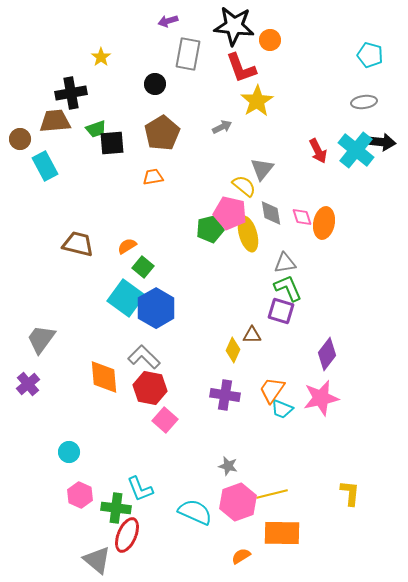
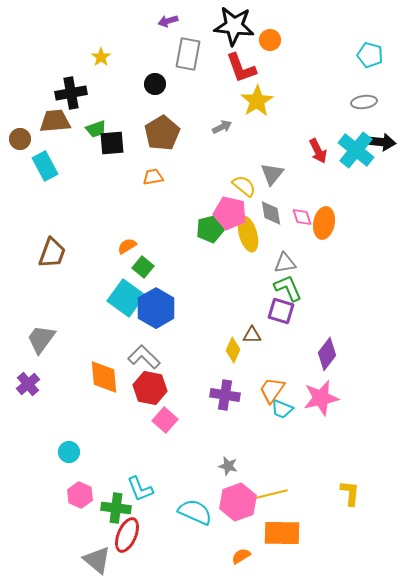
gray triangle at (262, 169): moved 10 px right, 5 px down
brown trapezoid at (78, 244): moved 26 px left, 9 px down; rotated 96 degrees clockwise
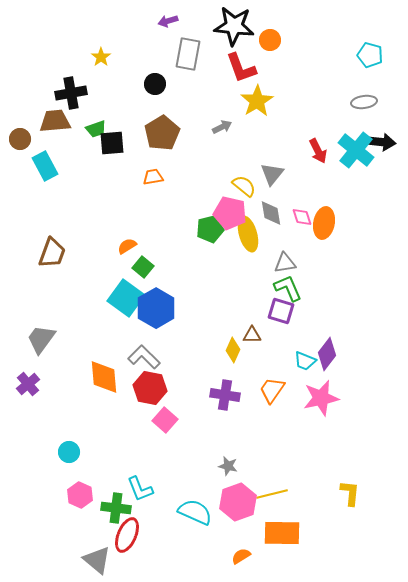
cyan trapezoid at (282, 409): moved 23 px right, 48 px up
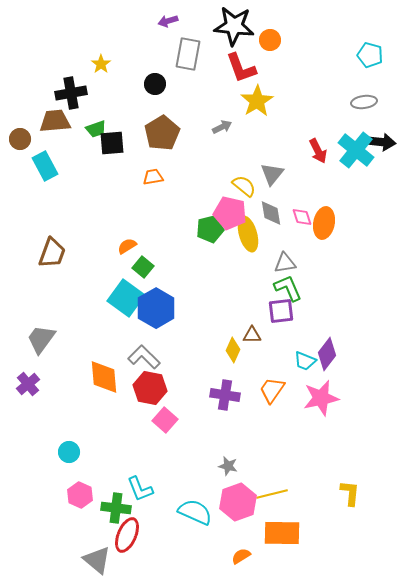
yellow star at (101, 57): moved 7 px down
purple square at (281, 311): rotated 24 degrees counterclockwise
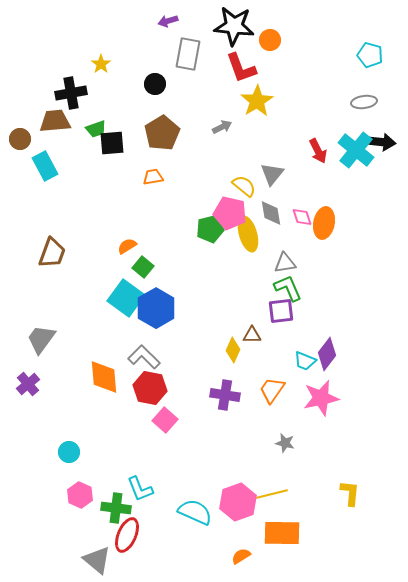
gray star at (228, 466): moved 57 px right, 23 px up
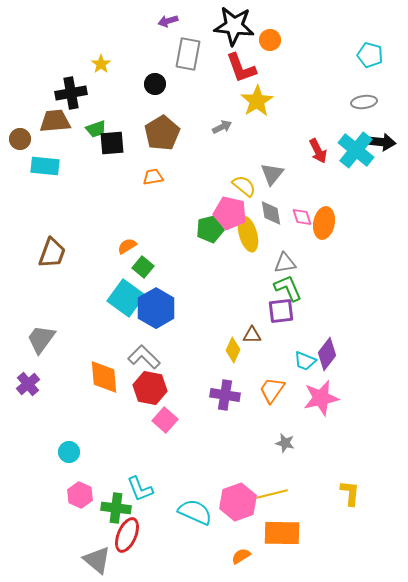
cyan rectangle at (45, 166): rotated 56 degrees counterclockwise
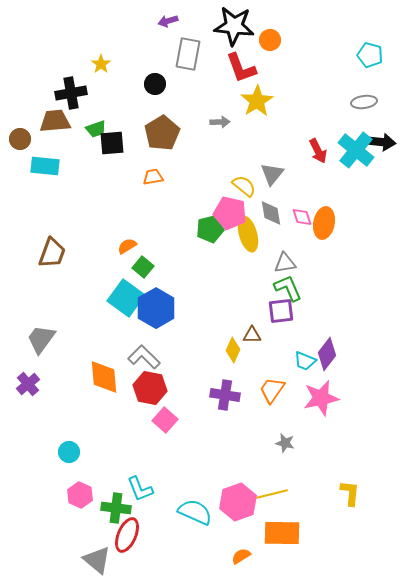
gray arrow at (222, 127): moved 2 px left, 5 px up; rotated 24 degrees clockwise
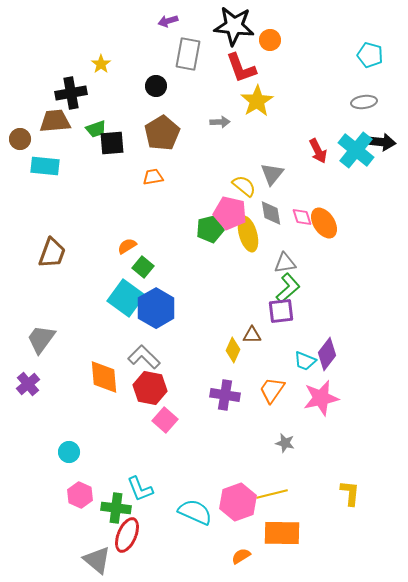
black circle at (155, 84): moved 1 px right, 2 px down
orange ellipse at (324, 223): rotated 44 degrees counterclockwise
green L-shape at (288, 288): rotated 72 degrees clockwise
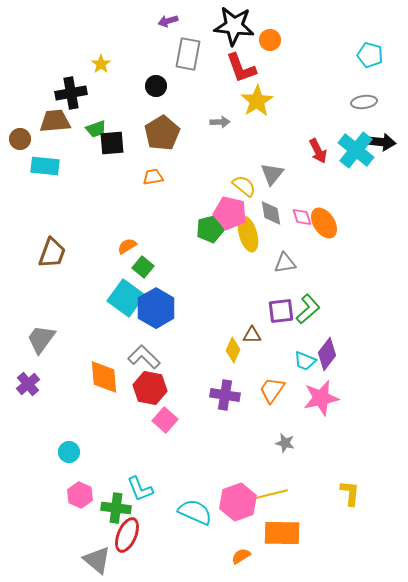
green L-shape at (288, 288): moved 20 px right, 21 px down
